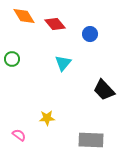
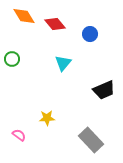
black trapezoid: rotated 70 degrees counterclockwise
gray rectangle: rotated 45 degrees clockwise
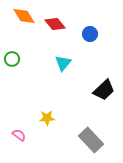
black trapezoid: rotated 20 degrees counterclockwise
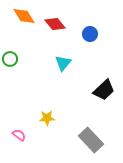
green circle: moved 2 px left
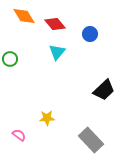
cyan triangle: moved 6 px left, 11 px up
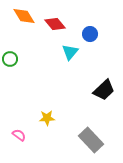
cyan triangle: moved 13 px right
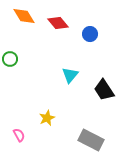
red diamond: moved 3 px right, 1 px up
cyan triangle: moved 23 px down
black trapezoid: rotated 100 degrees clockwise
yellow star: rotated 21 degrees counterclockwise
pink semicircle: rotated 24 degrees clockwise
gray rectangle: rotated 20 degrees counterclockwise
